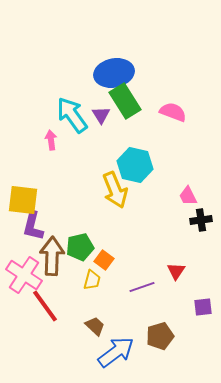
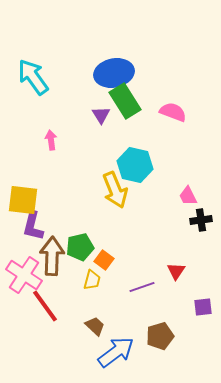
cyan arrow: moved 39 px left, 38 px up
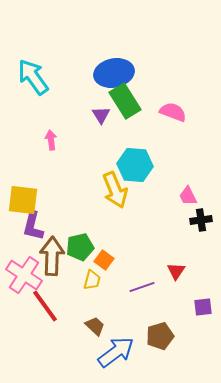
cyan hexagon: rotated 8 degrees counterclockwise
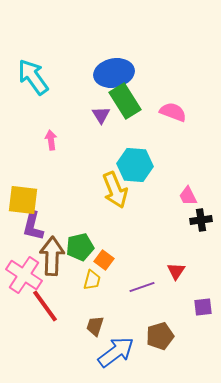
brown trapezoid: rotated 115 degrees counterclockwise
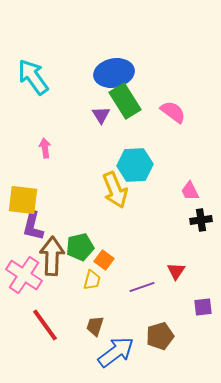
pink semicircle: rotated 16 degrees clockwise
pink arrow: moved 6 px left, 8 px down
cyan hexagon: rotated 8 degrees counterclockwise
pink trapezoid: moved 2 px right, 5 px up
red line: moved 19 px down
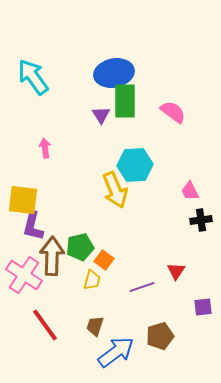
green rectangle: rotated 32 degrees clockwise
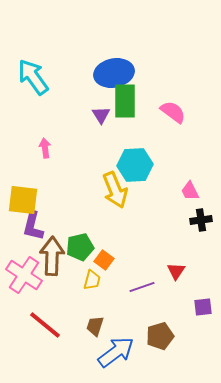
red line: rotated 15 degrees counterclockwise
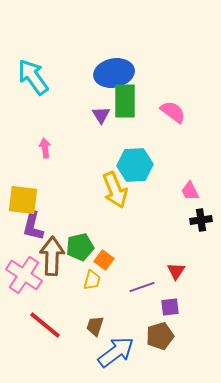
purple square: moved 33 px left
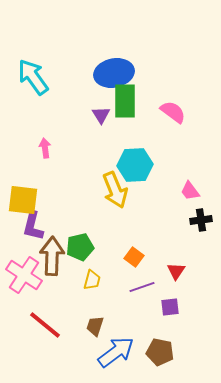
pink trapezoid: rotated 10 degrees counterclockwise
orange square: moved 30 px right, 3 px up
brown pentagon: moved 16 px down; rotated 28 degrees clockwise
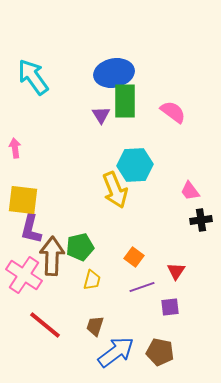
pink arrow: moved 30 px left
purple L-shape: moved 2 px left, 3 px down
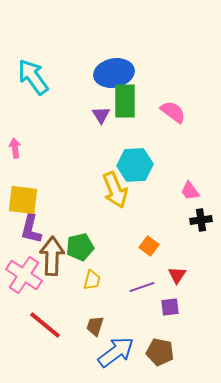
orange square: moved 15 px right, 11 px up
red triangle: moved 1 px right, 4 px down
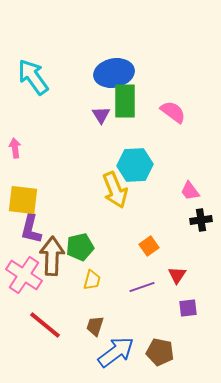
orange square: rotated 18 degrees clockwise
purple square: moved 18 px right, 1 px down
